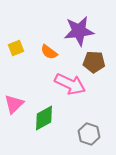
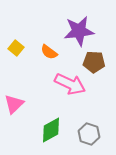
yellow square: rotated 28 degrees counterclockwise
green diamond: moved 7 px right, 12 px down
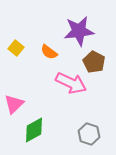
brown pentagon: rotated 25 degrees clockwise
pink arrow: moved 1 px right, 1 px up
green diamond: moved 17 px left
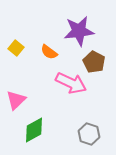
pink triangle: moved 2 px right, 4 px up
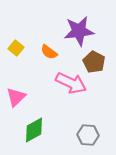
pink triangle: moved 3 px up
gray hexagon: moved 1 px left, 1 px down; rotated 15 degrees counterclockwise
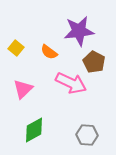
pink triangle: moved 7 px right, 8 px up
gray hexagon: moved 1 px left
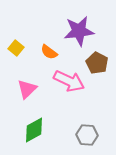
brown pentagon: moved 3 px right, 1 px down
pink arrow: moved 2 px left, 2 px up
pink triangle: moved 4 px right
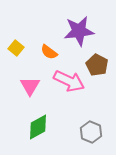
brown pentagon: moved 2 px down
pink triangle: moved 3 px right, 3 px up; rotated 15 degrees counterclockwise
green diamond: moved 4 px right, 3 px up
gray hexagon: moved 4 px right, 3 px up; rotated 20 degrees clockwise
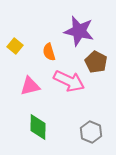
purple star: rotated 20 degrees clockwise
yellow square: moved 1 px left, 2 px up
orange semicircle: rotated 36 degrees clockwise
brown pentagon: moved 1 px left, 3 px up
pink triangle: rotated 45 degrees clockwise
green diamond: rotated 60 degrees counterclockwise
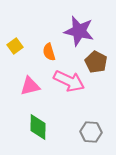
yellow square: rotated 14 degrees clockwise
gray hexagon: rotated 20 degrees counterclockwise
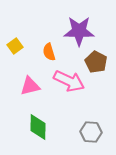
purple star: rotated 12 degrees counterclockwise
